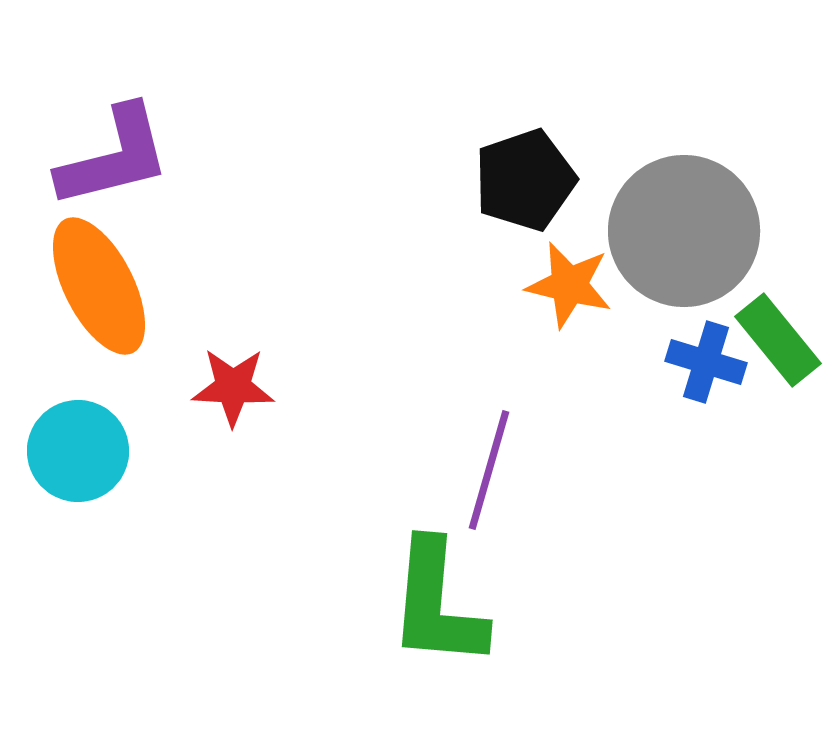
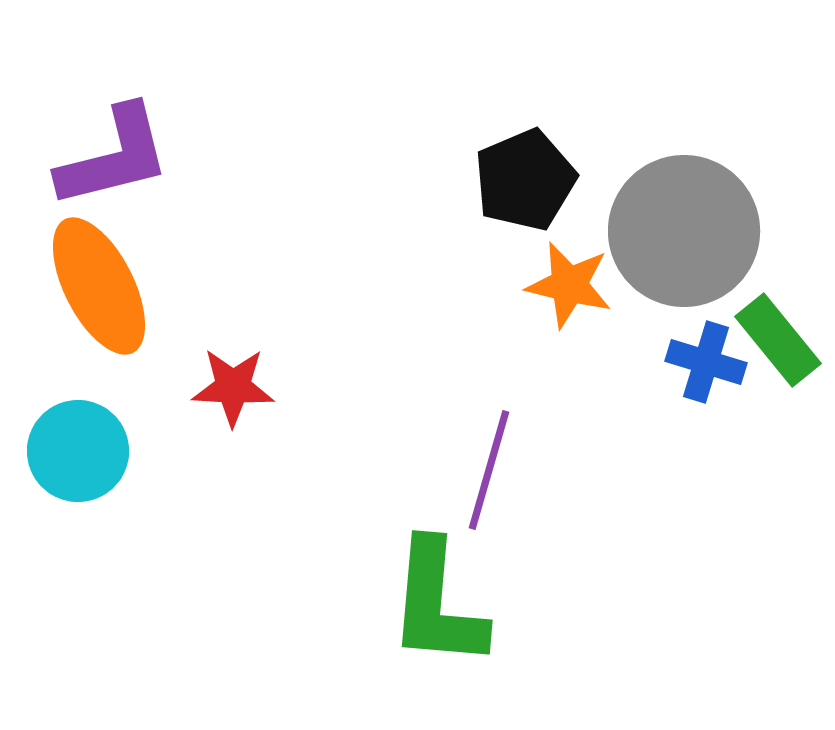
black pentagon: rotated 4 degrees counterclockwise
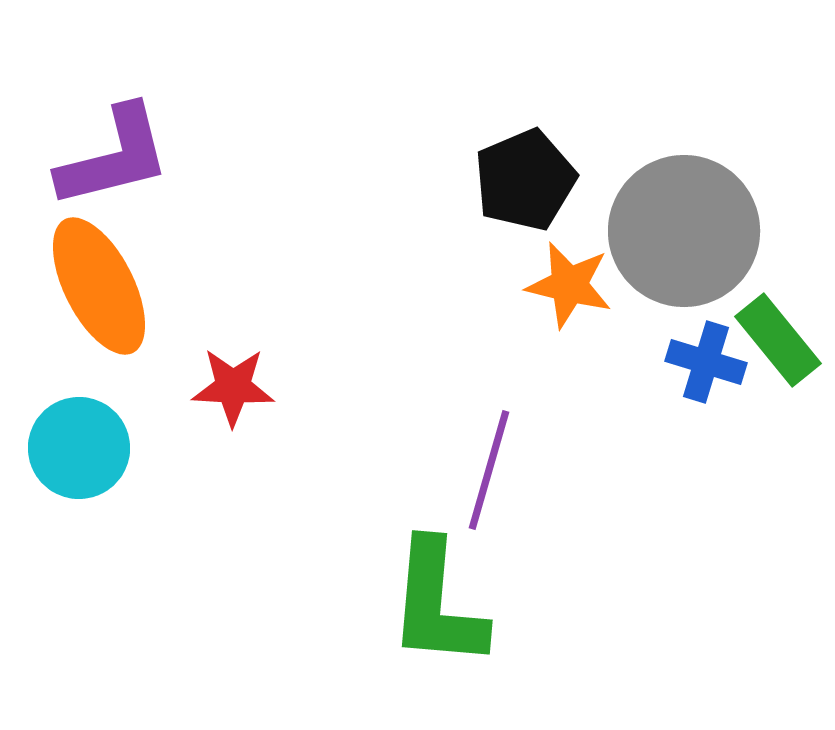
cyan circle: moved 1 px right, 3 px up
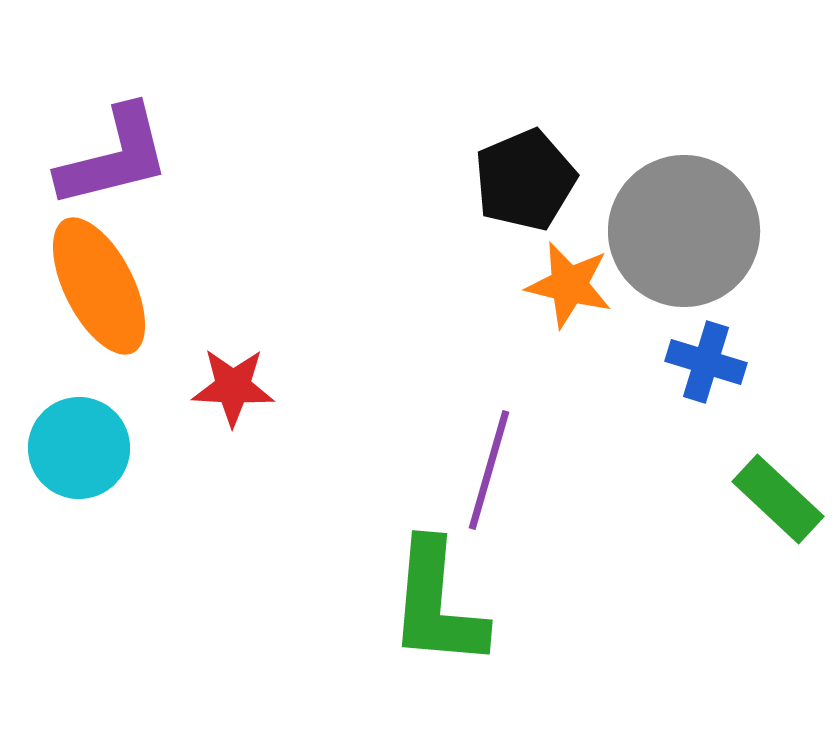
green rectangle: moved 159 px down; rotated 8 degrees counterclockwise
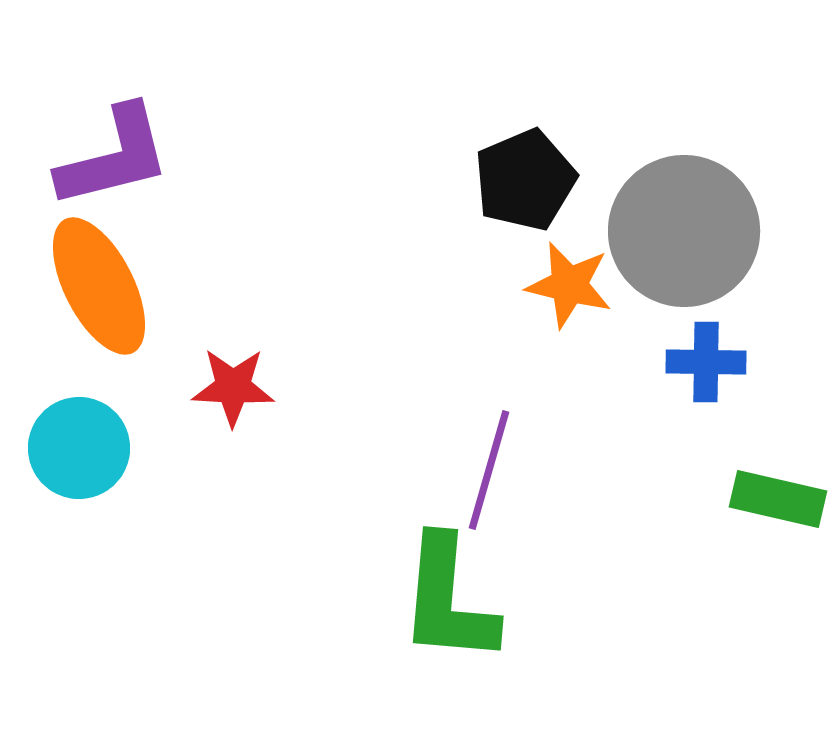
blue cross: rotated 16 degrees counterclockwise
green rectangle: rotated 30 degrees counterclockwise
green L-shape: moved 11 px right, 4 px up
